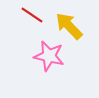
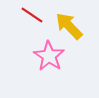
pink star: rotated 20 degrees clockwise
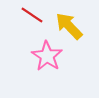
pink star: moved 2 px left
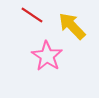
yellow arrow: moved 3 px right
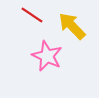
pink star: rotated 8 degrees counterclockwise
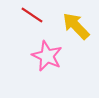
yellow arrow: moved 4 px right
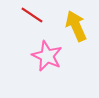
yellow arrow: rotated 20 degrees clockwise
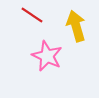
yellow arrow: rotated 8 degrees clockwise
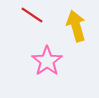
pink star: moved 5 px down; rotated 12 degrees clockwise
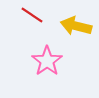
yellow arrow: rotated 60 degrees counterclockwise
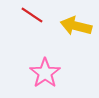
pink star: moved 2 px left, 12 px down
